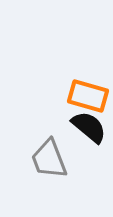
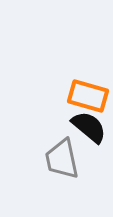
gray trapezoid: moved 13 px right; rotated 9 degrees clockwise
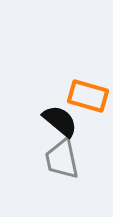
black semicircle: moved 29 px left, 6 px up
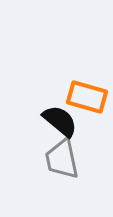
orange rectangle: moved 1 px left, 1 px down
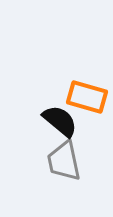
gray trapezoid: moved 2 px right, 2 px down
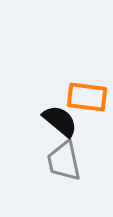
orange rectangle: rotated 9 degrees counterclockwise
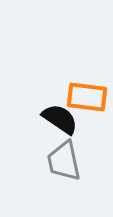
black semicircle: moved 2 px up; rotated 6 degrees counterclockwise
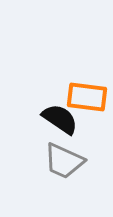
gray trapezoid: rotated 54 degrees counterclockwise
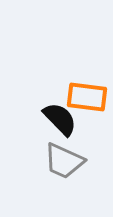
black semicircle: rotated 12 degrees clockwise
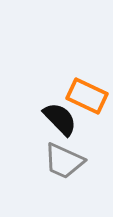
orange rectangle: moved 1 px up; rotated 18 degrees clockwise
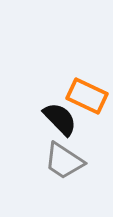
gray trapezoid: rotated 9 degrees clockwise
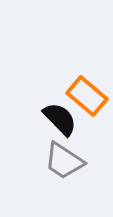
orange rectangle: rotated 15 degrees clockwise
